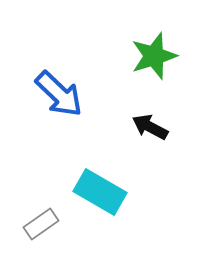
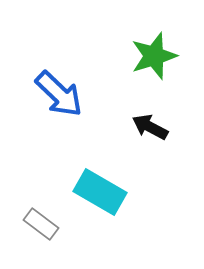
gray rectangle: rotated 72 degrees clockwise
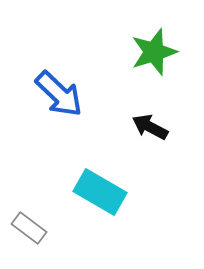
green star: moved 4 px up
gray rectangle: moved 12 px left, 4 px down
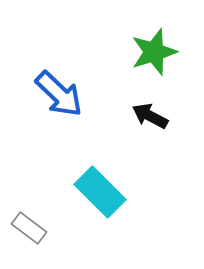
black arrow: moved 11 px up
cyan rectangle: rotated 15 degrees clockwise
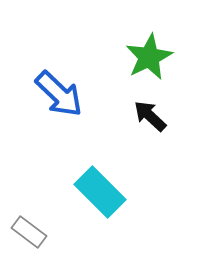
green star: moved 5 px left, 5 px down; rotated 9 degrees counterclockwise
black arrow: rotated 15 degrees clockwise
gray rectangle: moved 4 px down
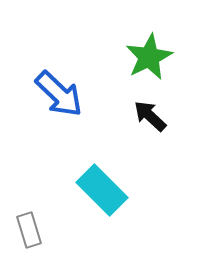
cyan rectangle: moved 2 px right, 2 px up
gray rectangle: moved 2 px up; rotated 36 degrees clockwise
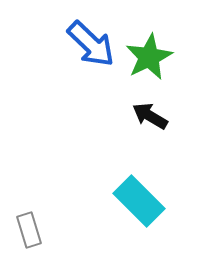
blue arrow: moved 32 px right, 50 px up
black arrow: rotated 12 degrees counterclockwise
cyan rectangle: moved 37 px right, 11 px down
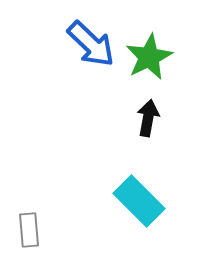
black arrow: moved 2 px left, 2 px down; rotated 69 degrees clockwise
gray rectangle: rotated 12 degrees clockwise
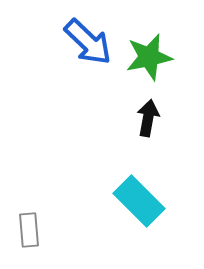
blue arrow: moved 3 px left, 2 px up
green star: rotated 15 degrees clockwise
